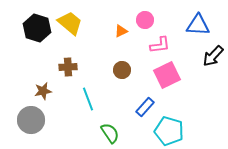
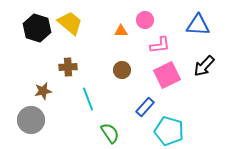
orange triangle: rotated 24 degrees clockwise
black arrow: moved 9 px left, 10 px down
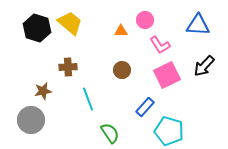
pink L-shape: rotated 65 degrees clockwise
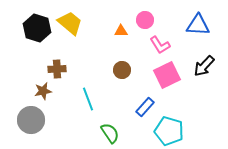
brown cross: moved 11 px left, 2 px down
